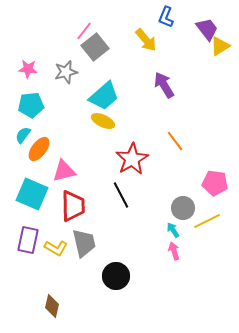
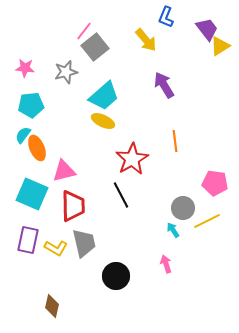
pink star: moved 3 px left, 1 px up
orange line: rotated 30 degrees clockwise
orange ellipse: moved 2 px left, 1 px up; rotated 60 degrees counterclockwise
pink arrow: moved 8 px left, 13 px down
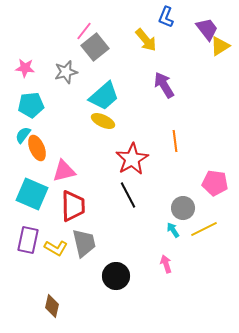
black line: moved 7 px right
yellow line: moved 3 px left, 8 px down
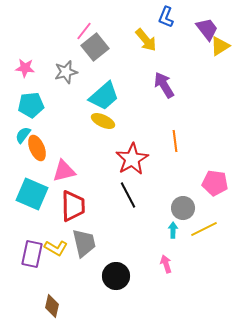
cyan arrow: rotated 35 degrees clockwise
purple rectangle: moved 4 px right, 14 px down
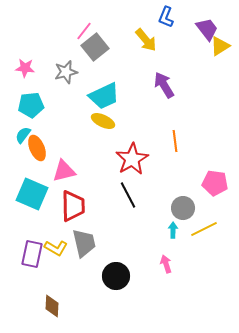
cyan trapezoid: rotated 16 degrees clockwise
brown diamond: rotated 10 degrees counterclockwise
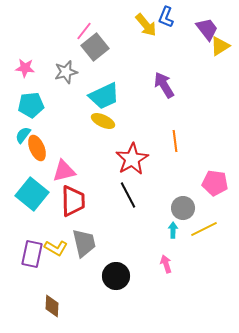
yellow arrow: moved 15 px up
cyan square: rotated 16 degrees clockwise
red trapezoid: moved 5 px up
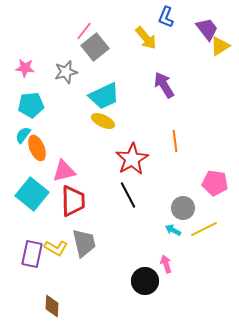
yellow arrow: moved 13 px down
cyan arrow: rotated 63 degrees counterclockwise
black circle: moved 29 px right, 5 px down
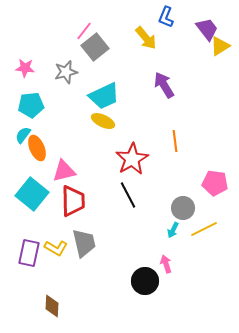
cyan arrow: rotated 91 degrees counterclockwise
purple rectangle: moved 3 px left, 1 px up
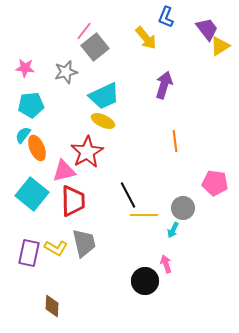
purple arrow: rotated 48 degrees clockwise
red star: moved 45 px left, 7 px up
yellow line: moved 60 px left, 14 px up; rotated 28 degrees clockwise
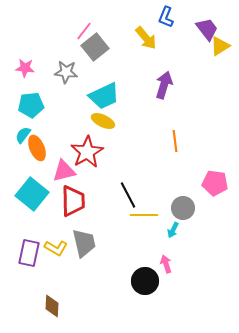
gray star: rotated 20 degrees clockwise
